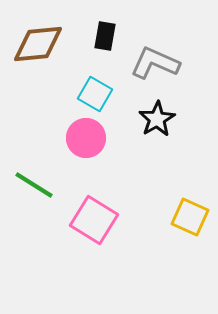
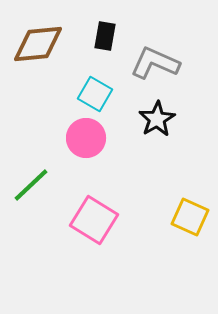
green line: moved 3 px left; rotated 75 degrees counterclockwise
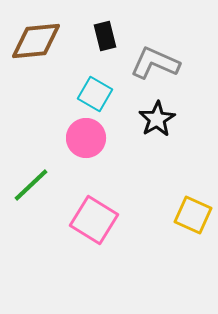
black rectangle: rotated 24 degrees counterclockwise
brown diamond: moved 2 px left, 3 px up
yellow square: moved 3 px right, 2 px up
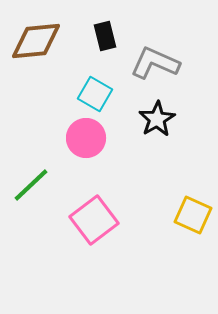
pink square: rotated 21 degrees clockwise
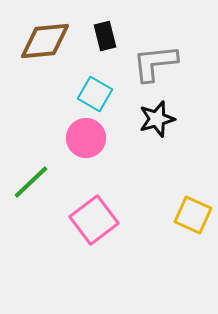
brown diamond: moved 9 px right
gray L-shape: rotated 30 degrees counterclockwise
black star: rotated 15 degrees clockwise
green line: moved 3 px up
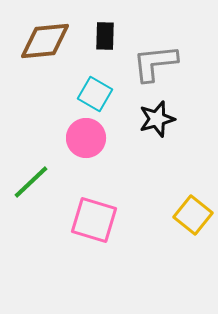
black rectangle: rotated 16 degrees clockwise
yellow square: rotated 15 degrees clockwise
pink square: rotated 36 degrees counterclockwise
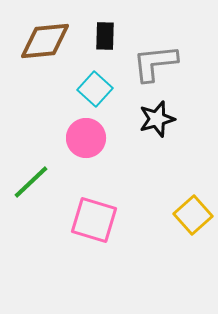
cyan square: moved 5 px up; rotated 12 degrees clockwise
yellow square: rotated 9 degrees clockwise
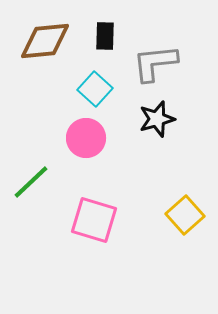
yellow square: moved 8 px left
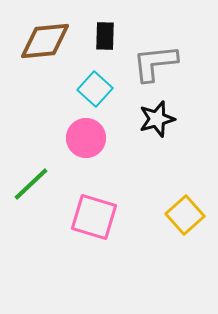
green line: moved 2 px down
pink square: moved 3 px up
